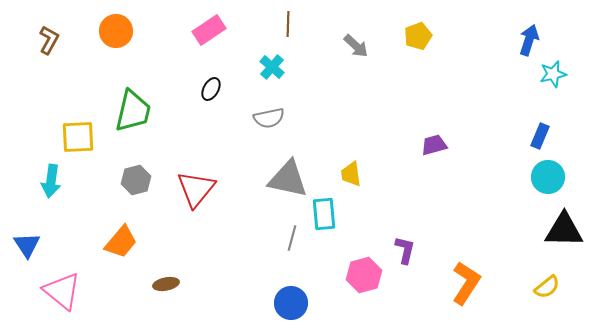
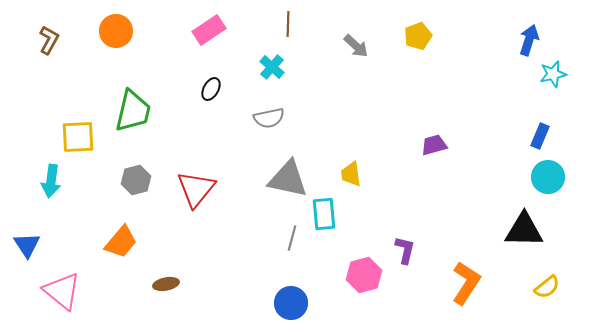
black triangle: moved 40 px left
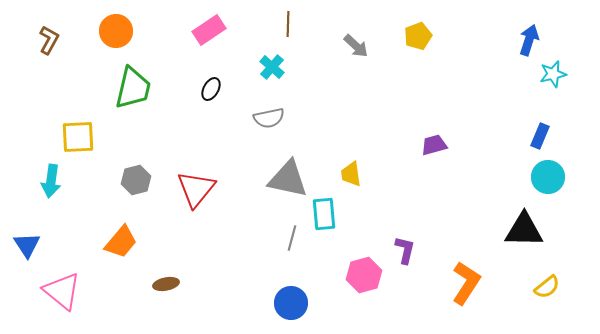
green trapezoid: moved 23 px up
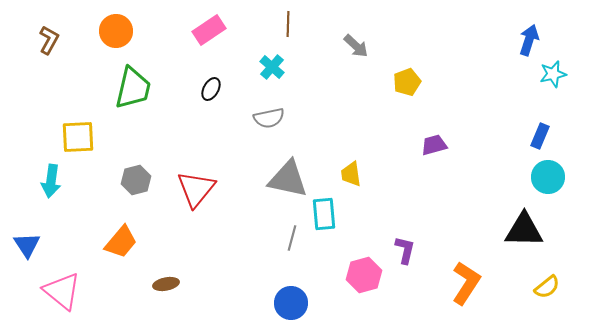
yellow pentagon: moved 11 px left, 46 px down
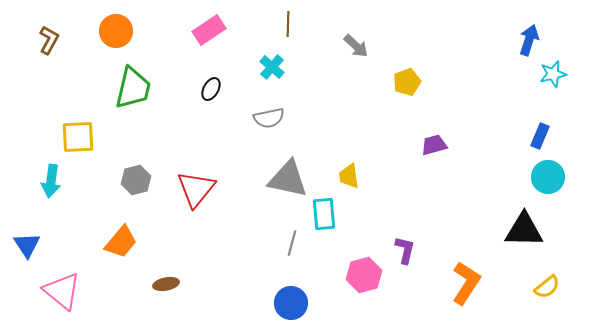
yellow trapezoid: moved 2 px left, 2 px down
gray line: moved 5 px down
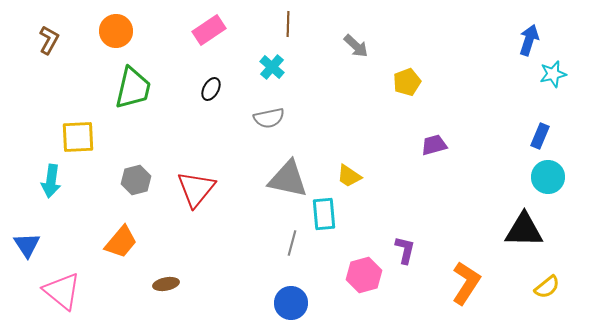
yellow trapezoid: rotated 48 degrees counterclockwise
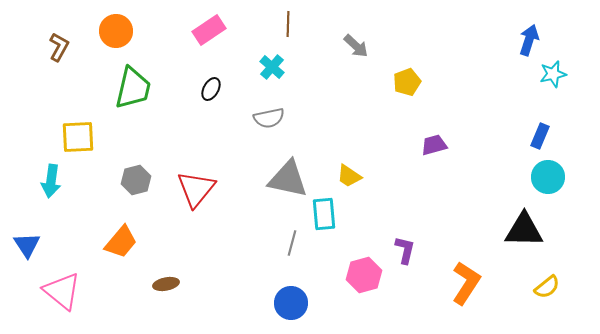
brown L-shape: moved 10 px right, 7 px down
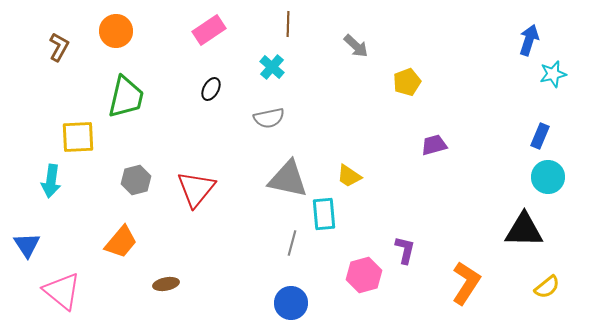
green trapezoid: moved 7 px left, 9 px down
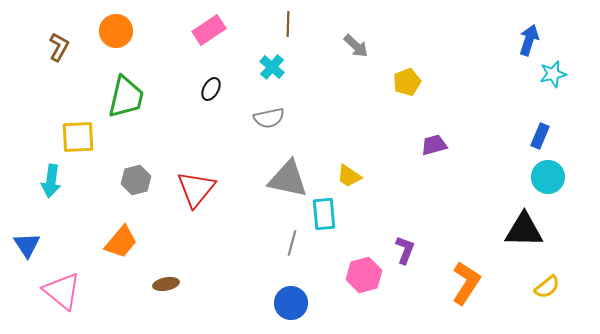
purple L-shape: rotated 8 degrees clockwise
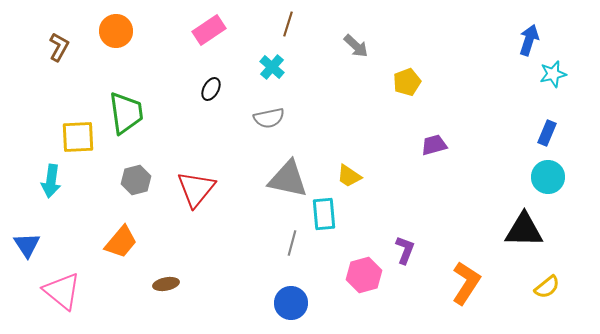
brown line: rotated 15 degrees clockwise
green trapezoid: moved 16 px down; rotated 21 degrees counterclockwise
blue rectangle: moved 7 px right, 3 px up
